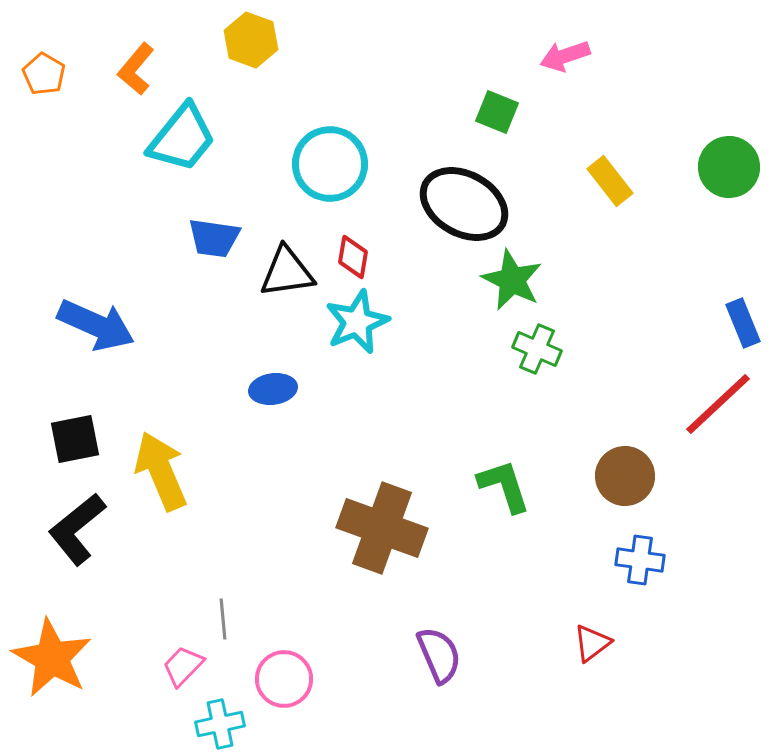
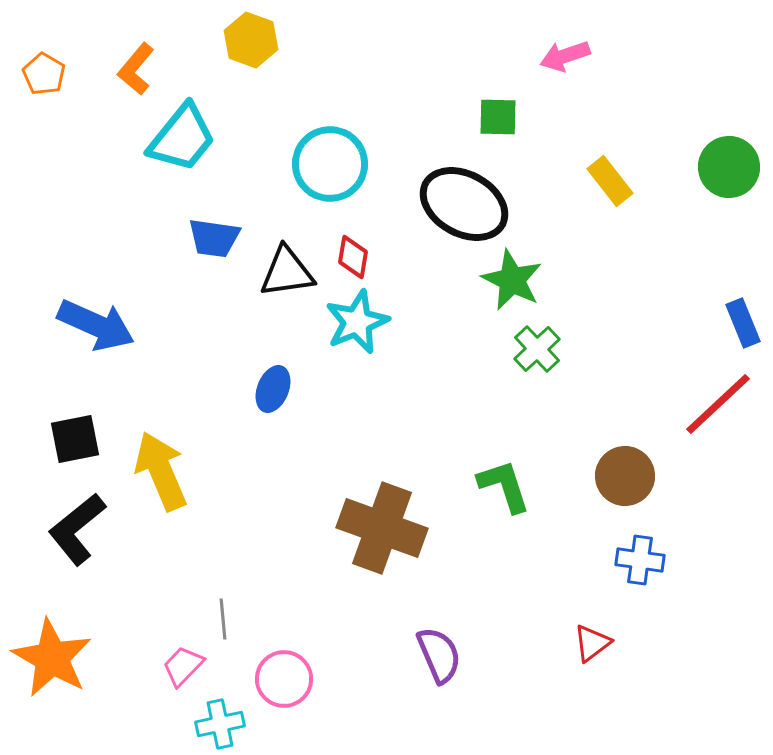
green square: moved 1 px right, 5 px down; rotated 21 degrees counterclockwise
green cross: rotated 24 degrees clockwise
blue ellipse: rotated 60 degrees counterclockwise
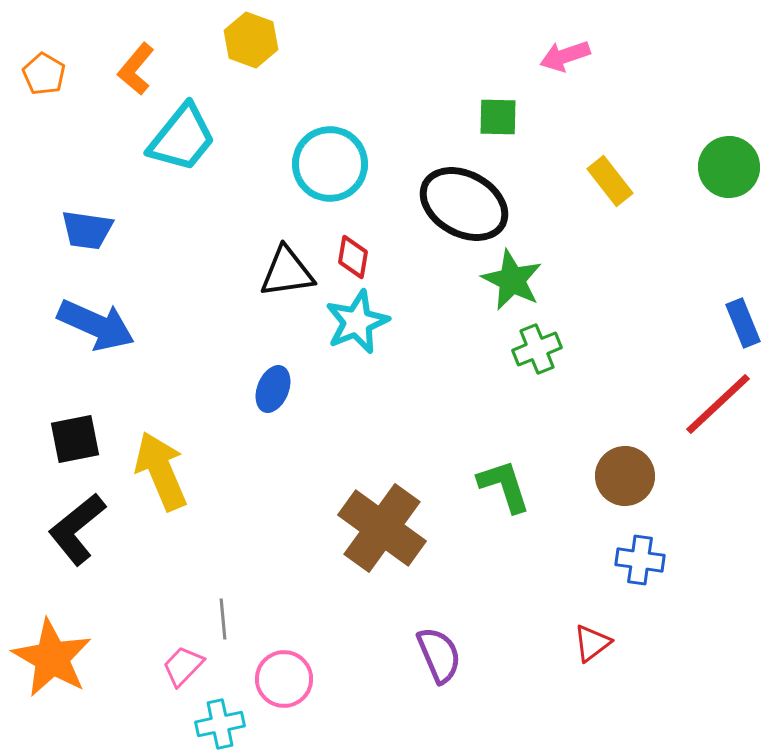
blue trapezoid: moved 127 px left, 8 px up
green cross: rotated 21 degrees clockwise
brown cross: rotated 16 degrees clockwise
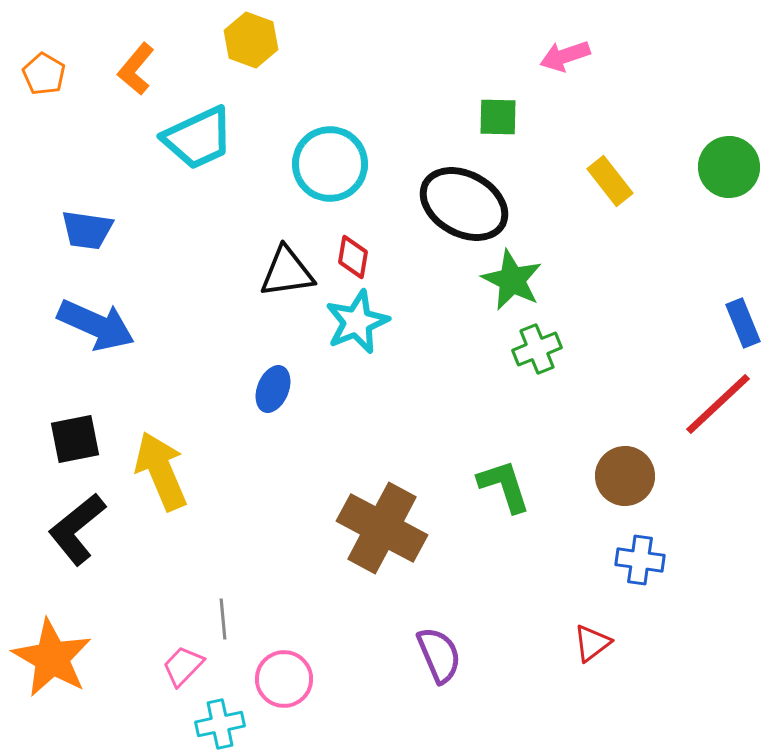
cyan trapezoid: moved 16 px right; rotated 26 degrees clockwise
brown cross: rotated 8 degrees counterclockwise
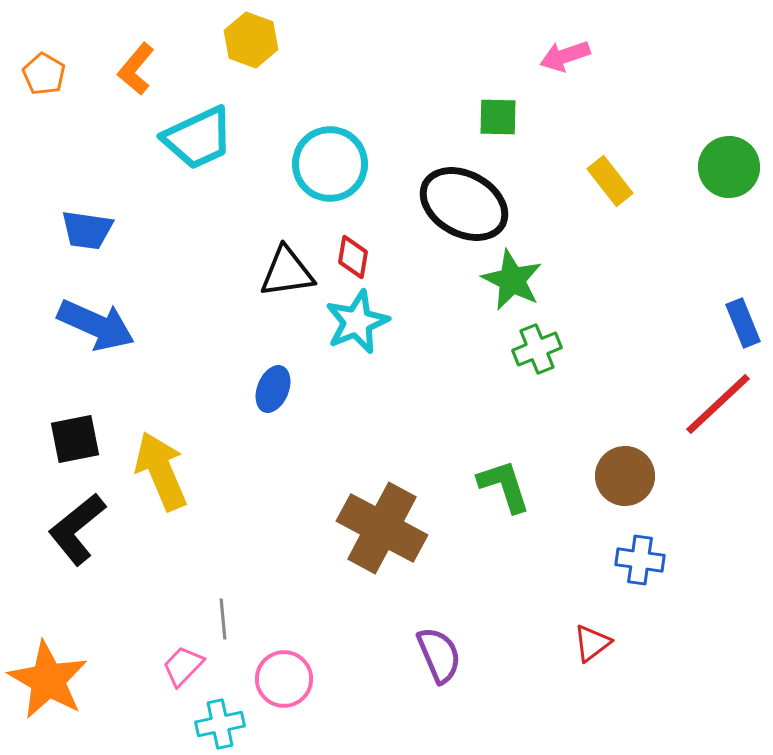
orange star: moved 4 px left, 22 px down
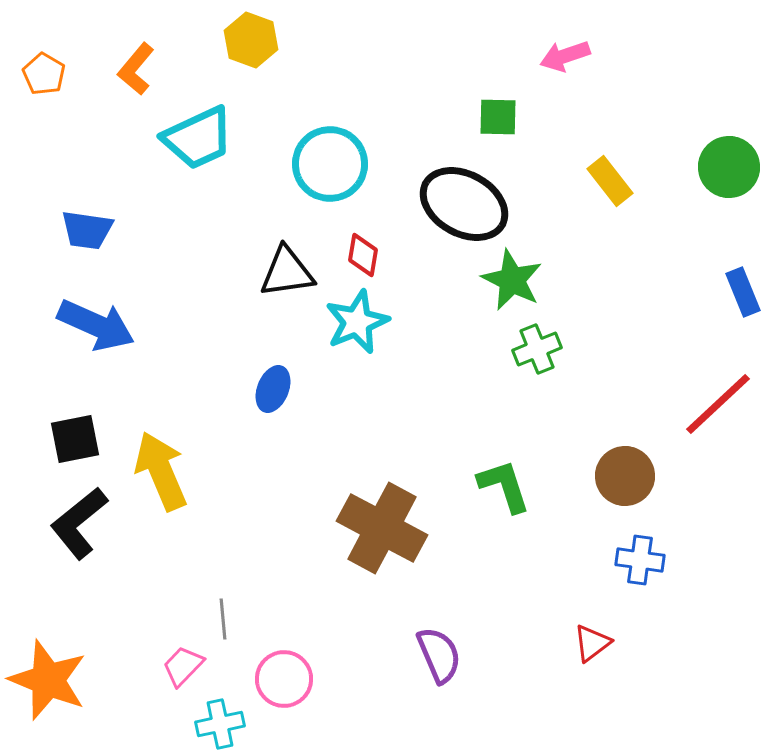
red diamond: moved 10 px right, 2 px up
blue rectangle: moved 31 px up
black L-shape: moved 2 px right, 6 px up
orange star: rotated 8 degrees counterclockwise
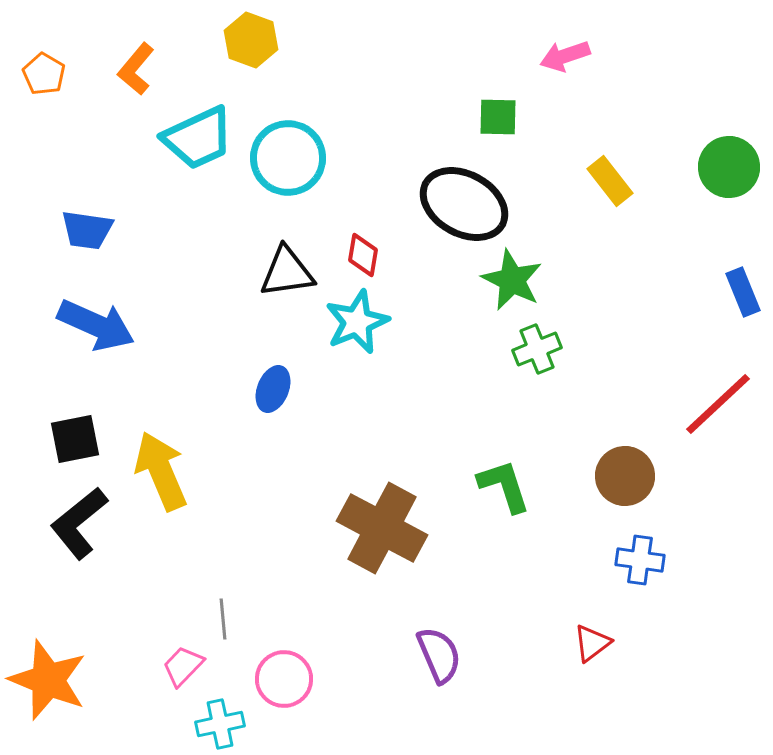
cyan circle: moved 42 px left, 6 px up
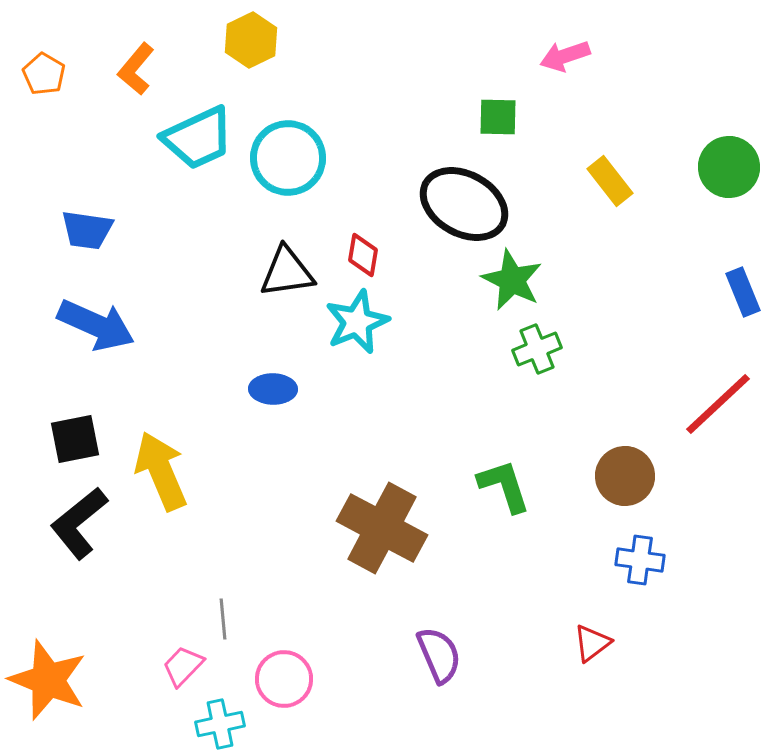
yellow hexagon: rotated 14 degrees clockwise
blue ellipse: rotated 69 degrees clockwise
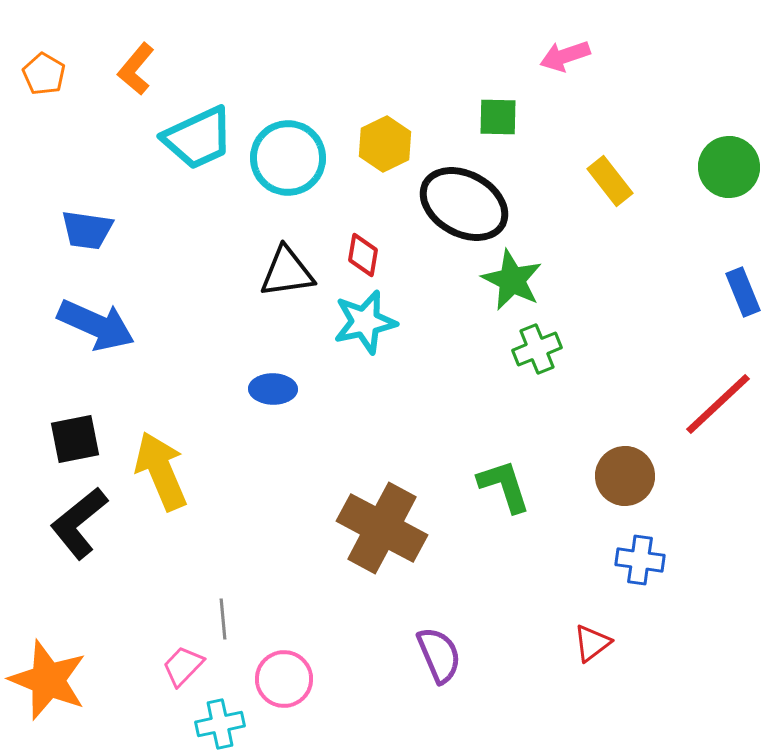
yellow hexagon: moved 134 px right, 104 px down
cyan star: moved 8 px right; rotated 10 degrees clockwise
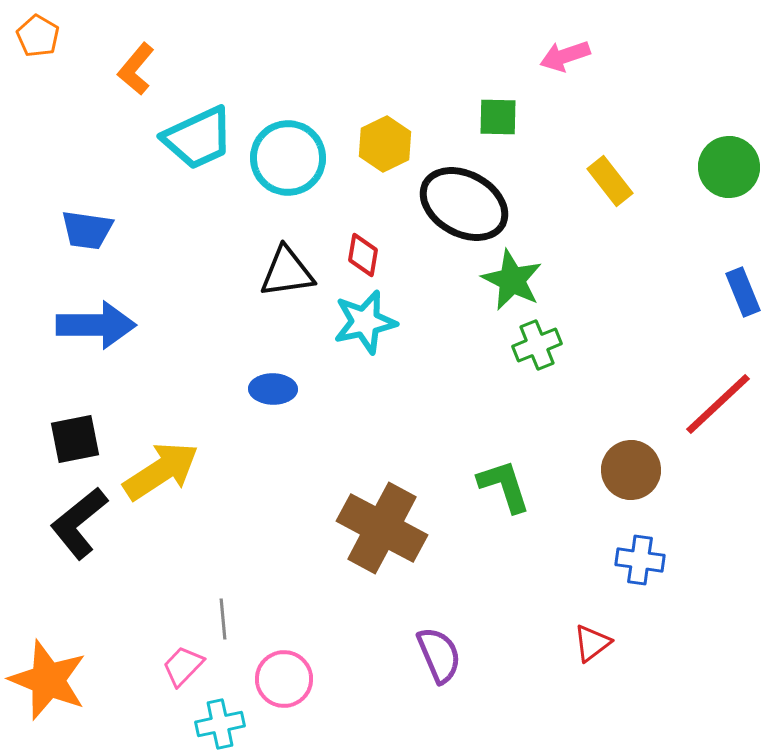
orange pentagon: moved 6 px left, 38 px up
blue arrow: rotated 24 degrees counterclockwise
green cross: moved 4 px up
yellow arrow: rotated 80 degrees clockwise
brown circle: moved 6 px right, 6 px up
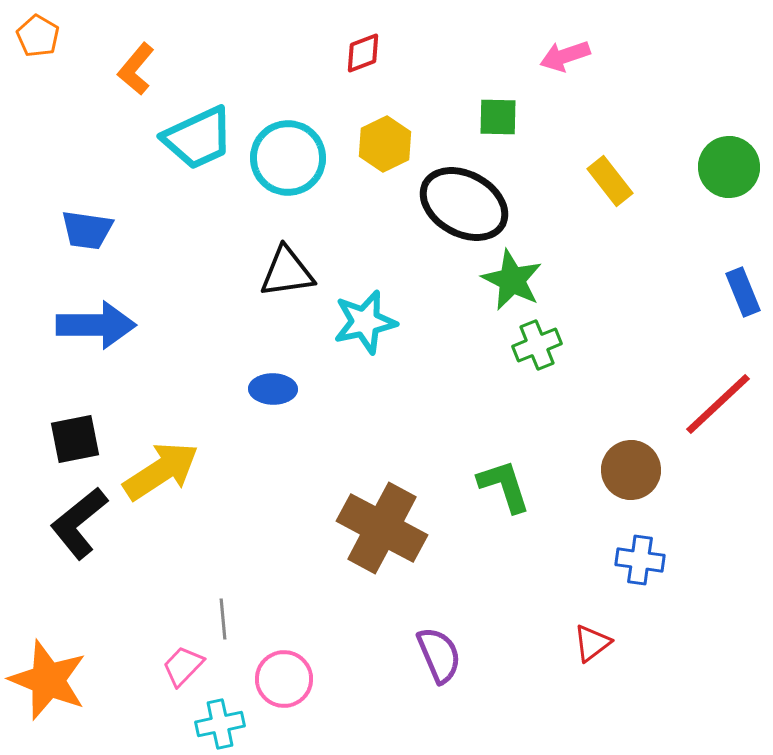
red diamond: moved 202 px up; rotated 60 degrees clockwise
